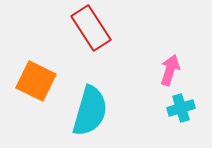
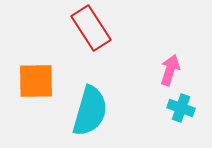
orange square: rotated 27 degrees counterclockwise
cyan cross: rotated 36 degrees clockwise
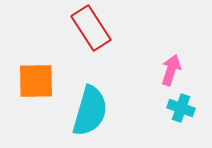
pink arrow: moved 1 px right
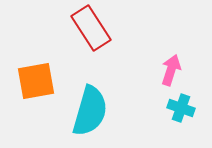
orange square: rotated 9 degrees counterclockwise
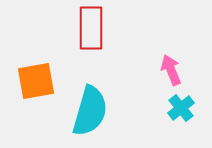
red rectangle: rotated 33 degrees clockwise
pink arrow: rotated 40 degrees counterclockwise
cyan cross: rotated 32 degrees clockwise
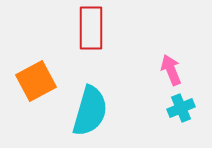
orange square: rotated 18 degrees counterclockwise
cyan cross: rotated 16 degrees clockwise
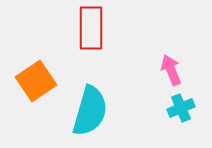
orange square: rotated 6 degrees counterclockwise
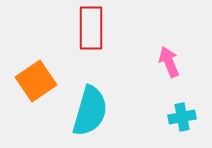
pink arrow: moved 2 px left, 8 px up
cyan cross: moved 1 px right, 9 px down; rotated 12 degrees clockwise
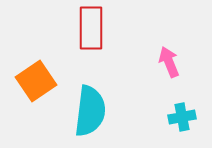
cyan semicircle: rotated 9 degrees counterclockwise
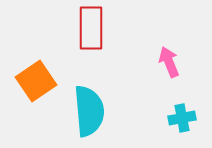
cyan semicircle: moved 1 px left; rotated 12 degrees counterclockwise
cyan cross: moved 1 px down
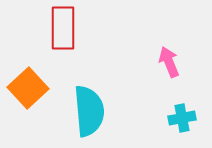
red rectangle: moved 28 px left
orange square: moved 8 px left, 7 px down; rotated 9 degrees counterclockwise
